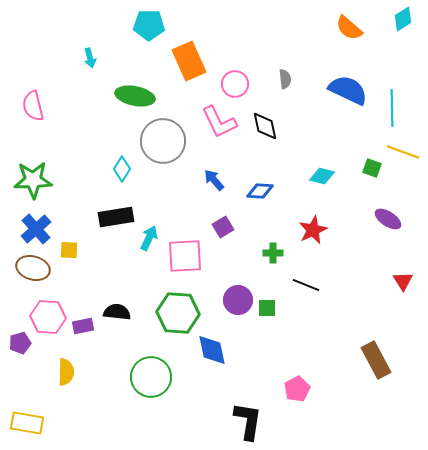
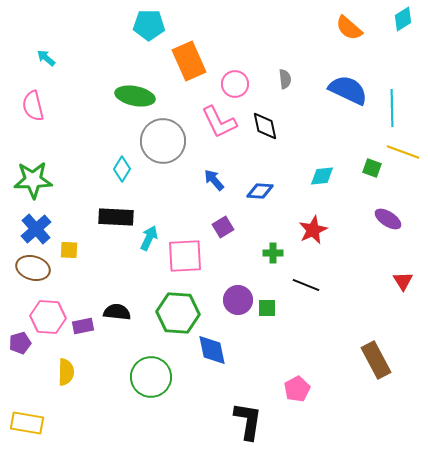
cyan arrow at (90, 58): moved 44 px left; rotated 144 degrees clockwise
cyan diamond at (322, 176): rotated 20 degrees counterclockwise
black rectangle at (116, 217): rotated 12 degrees clockwise
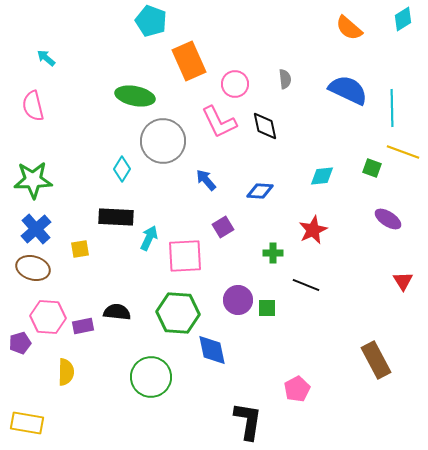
cyan pentagon at (149, 25): moved 2 px right, 4 px up; rotated 20 degrees clockwise
blue arrow at (214, 180): moved 8 px left
yellow square at (69, 250): moved 11 px right, 1 px up; rotated 12 degrees counterclockwise
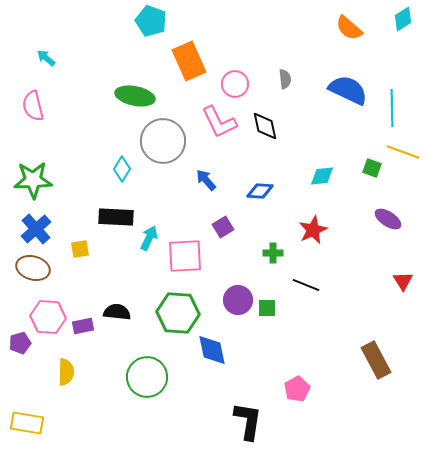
green circle at (151, 377): moved 4 px left
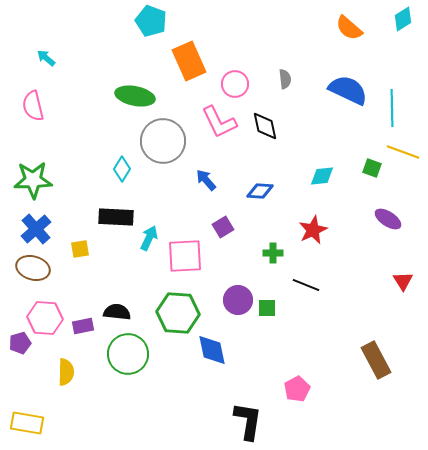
pink hexagon at (48, 317): moved 3 px left, 1 px down
green circle at (147, 377): moved 19 px left, 23 px up
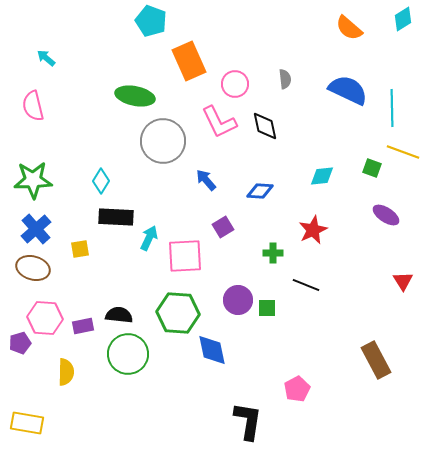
cyan diamond at (122, 169): moved 21 px left, 12 px down
purple ellipse at (388, 219): moved 2 px left, 4 px up
black semicircle at (117, 312): moved 2 px right, 3 px down
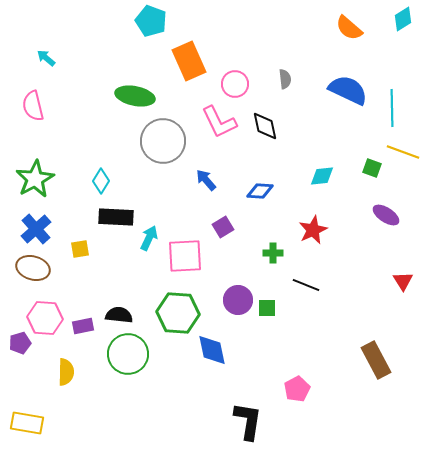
green star at (33, 180): moved 2 px right, 1 px up; rotated 27 degrees counterclockwise
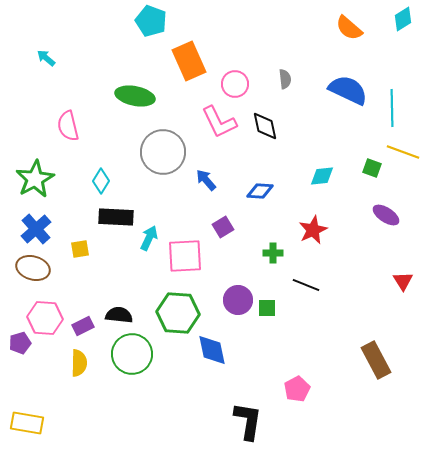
pink semicircle at (33, 106): moved 35 px right, 20 px down
gray circle at (163, 141): moved 11 px down
purple rectangle at (83, 326): rotated 15 degrees counterclockwise
green circle at (128, 354): moved 4 px right
yellow semicircle at (66, 372): moved 13 px right, 9 px up
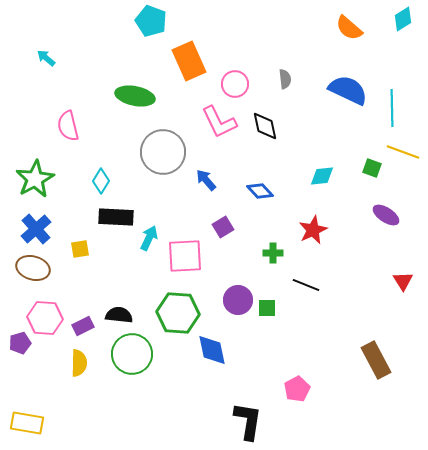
blue diamond at (260, 191): rotated 44 degrees clockwise
